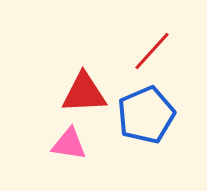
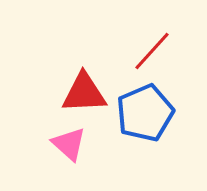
blue pentagon: moved 1 px left, 2 px up
pink triangle: rotated 33 degrees clockwise
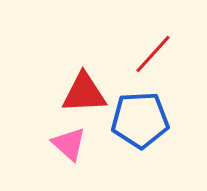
red line: moved 1 px right, 3 px down
blue pentagon: moved 5 px left, 7 px down; rotated 20 degrees clockwise
